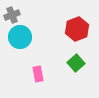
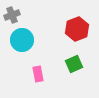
cyan circle: moved 2 px right, 3 px down
green square: moved 2 px left, 1 px down; rotated 18 degrees clockwise
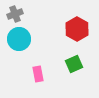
gray cross: moved 3 px right, 1 px up
red hexagon: rotated 10 degrees counterclockwise
cyan circle: moved 3 px left, 1 px up
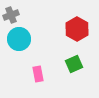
gray cross: moved 4 px left, 1 px down
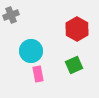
cyan circle: moved 12 px right, 12 px down
green square: moved 1 px down
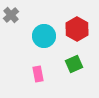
gray cross: rotated 21 degrees counterclockwise
cyan circle: moved 13 px right, 15 px up
green square: moved 1 px up
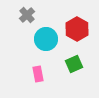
gray cross: moved 16 px right
cyan circle: moved 2 px right, 3 px down
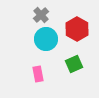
gray cross: moved 14 px right
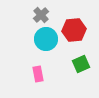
red hexagon: moved 3 px left, 1 px down; rotated 25 degrees clockwise
green square: moved 7 px right
